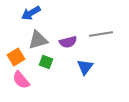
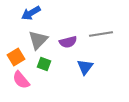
gray triangle: rotated 30 degrees counterclockwise
green square: moved 2 px left, 2 px down
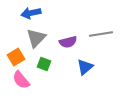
blue arrow: rotated 18 degrees clockwise
gray triangle: moved 2 px left, 2 px up
blue triangle: rotated 12 degrees clockwise
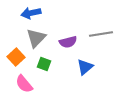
orange square: rotated 12 degrees counterclockwise
pink semicircle: moved 3 px right, 4 px down
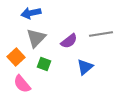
purple semicircle: moved 1 px right, 1 px up; rotated 24 degrees counterclockwise
pink semicircle: moved 2 px left
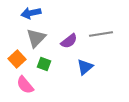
orange square: moved 1 px right, 2 px down
pink semicircle: moved 3 px right, 1 px down
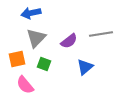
orange square: rotated 30 degrees clockwise
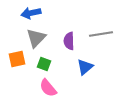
purple semicircle: rotated 126 degrees clockwise
pink semicircle: moved 23 px right, 3 px down
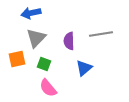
blue triangle: moved 1 px left, 1 px down
